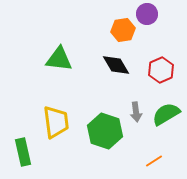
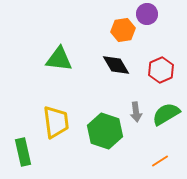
orange line: moved 6 px right
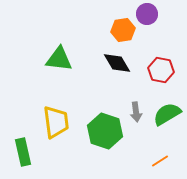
black diamond: moved 1 px right, 2 px up
red hexagon: rotated 25 degrees counterclockwise
green semicircle: moved 1 px right
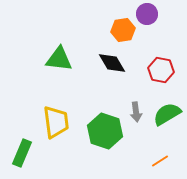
black diamond: moved 5 px left
green rectangle: moved 1 px left, 1 px down; rotated 36 degrees clockwise
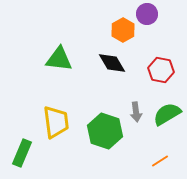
orange hexagon: rotated 20 degrees counterclockwise
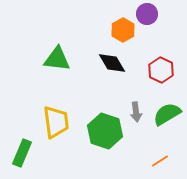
green triangle: moved 2 px left
red hexagon: rotated 15 degrees clockwise
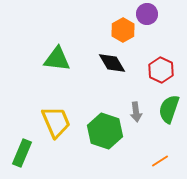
green semicircle: moved 2 px right, 5 px up; rotated 40 degrees counterclockwise
yellow trapezoid: rotated 16 degrees counterclockwise
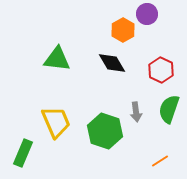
green rectangle: moved 1 px right
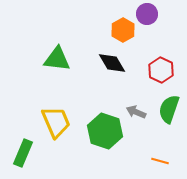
gray arrow: rotated 120 degrees clockwise
orange line: rotated 48 degrees clockwise
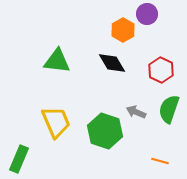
green triangle: moved 2 px down
green rectangle: moved 4 px left, 6 px down
